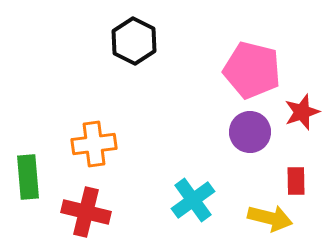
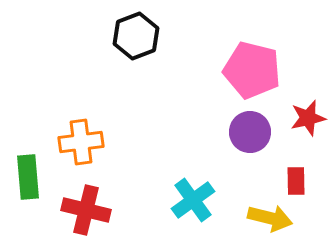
black hexagon: moved 2 px right, 5 px up; rotated 12 degrees clockwise
red star: moved 6 px right, 6 px down; rotated 6 degrees clockwise
orange cross: moved 13 px left, 2 px up
red cross: moved 2 px up
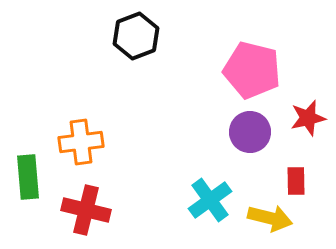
cyan cross: moved 17 px right
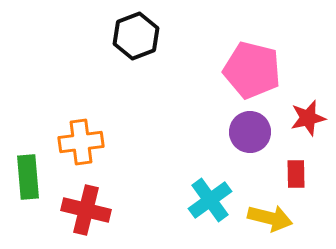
red rectangle: moved 7 px up
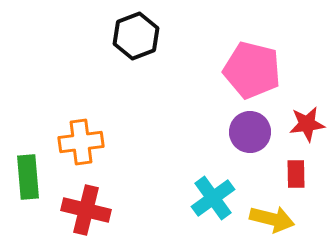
red star: moved 1 px left, 6 px down; rotated 6 degrees clockwise
cyan cross: moved 3 px right, 2 px up
yellow arrow: moved 2 px right, 1 px down
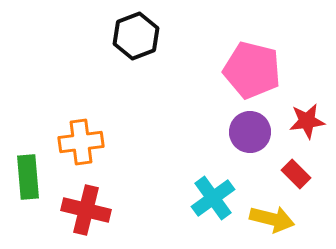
red star: moved 3 px up
red rectangle: rotated 44 degrees counterclockwise
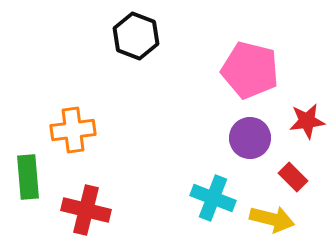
black hexagon: rotated 18 degrees counterclockwise
pink pentagon: moved 2 px left
purple circle: moved 6 px down
orange cross: moved 8 px left, 12 px up
red rectangle: moved 3 px left, 3 px down
cyan cross: rotated 33 degrees counterclockwise
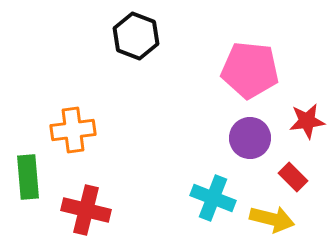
pink pentagon: rotated 8 degrees counterclockwise
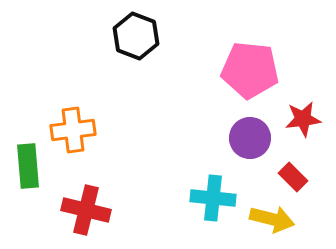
red star: moved 4 px left, 2 px up
green rectangle: moved 11 px up
cyan cross: rotated 15 degrees counterclockwise
